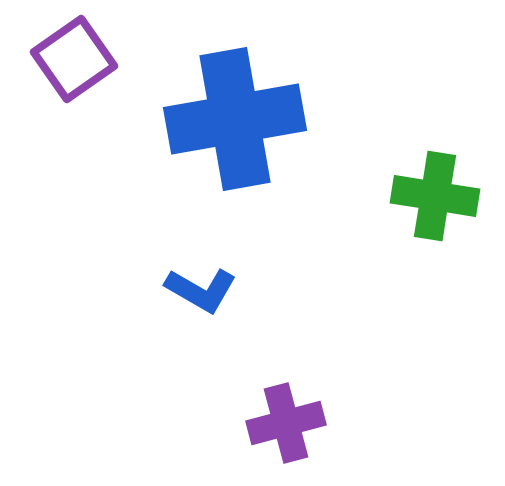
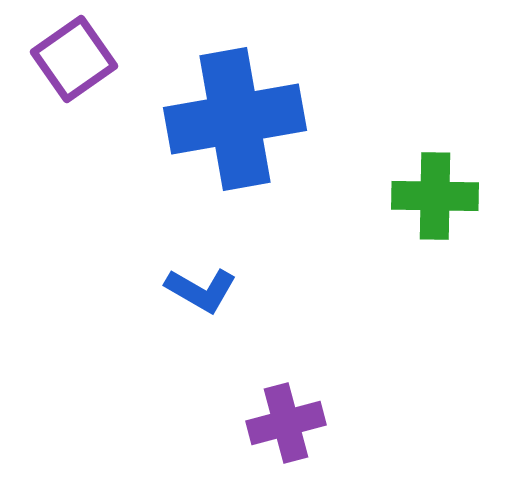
green cross: rotated 8 degrees counterclockwise
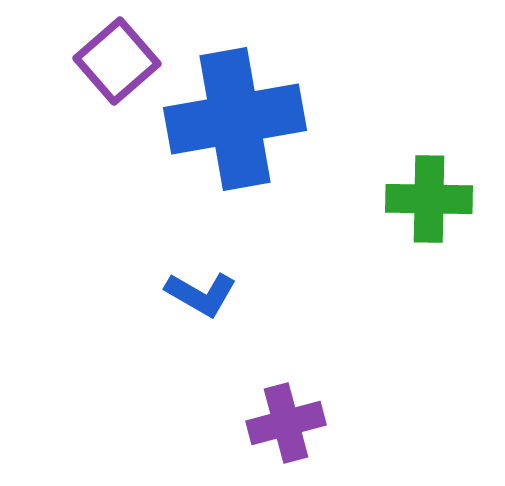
purple square: moved 43 px right, 2 px down; rotated 6 degrees counterclockwise
green cross: moved 6 px left, 3 px down
blue L-shape: moved 4 px down
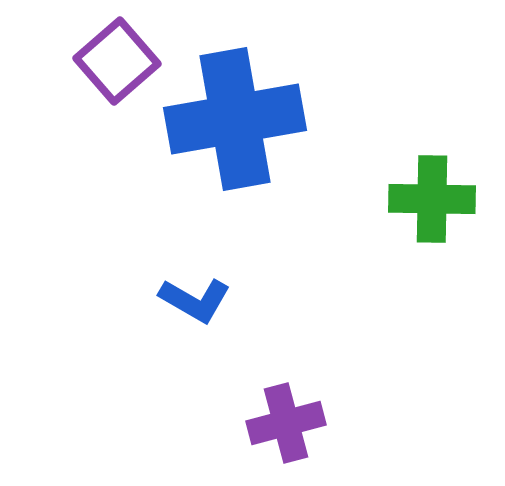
green cross: moved 3 px right
blue L-shape: moved 6 px left, 6 px down
